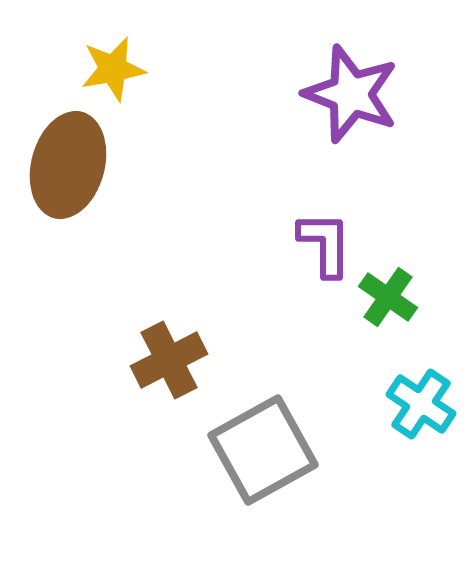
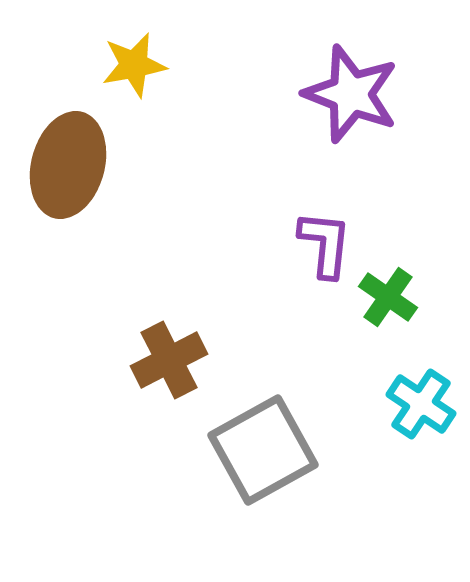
yellow star: moved 21 px right, 4 px up
purple L-shape: rotated 6 degrees clockwise
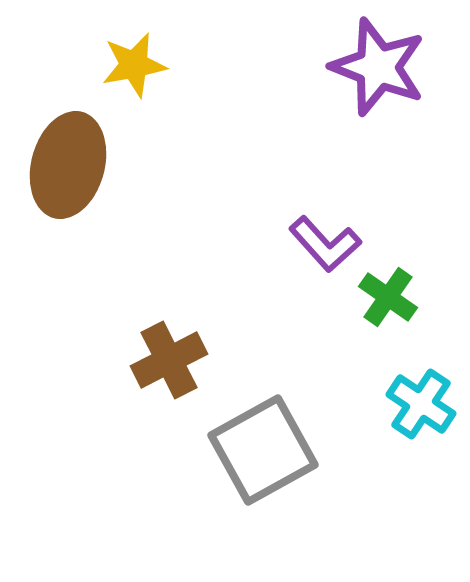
purple star: moved 27 px right, 27 px up
purple L-shape: rotated 132 degrees clockwise
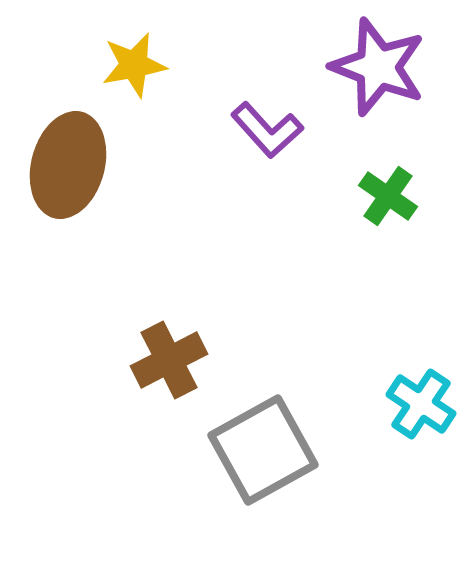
purple L-shape: moved 58 px left, 114 px up
green cross: moved 101 px up
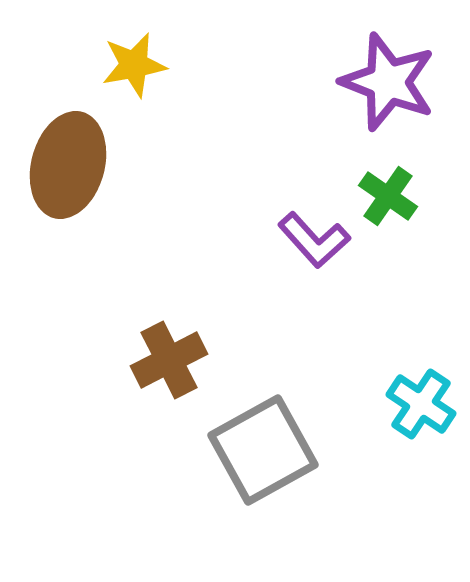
purple star: moved 10 px right, 15 px down
purple L-shape: moved 47 px right, 110 px down
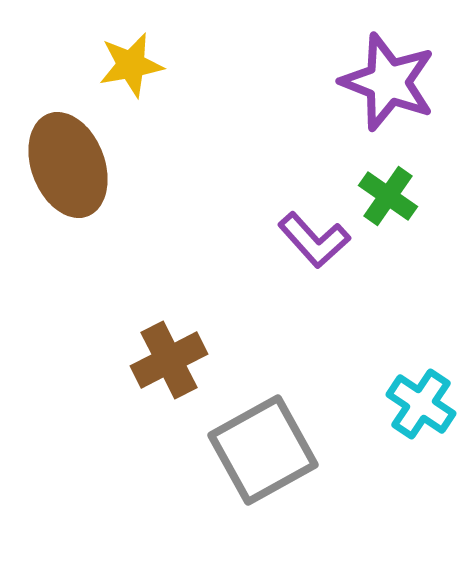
yellow star: moved 3 px left
brown ellipse: rotated 36 degrees counterclockwise
